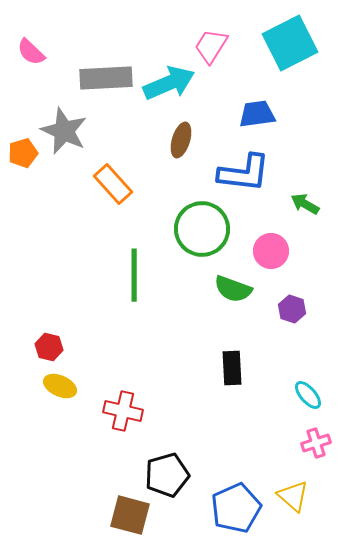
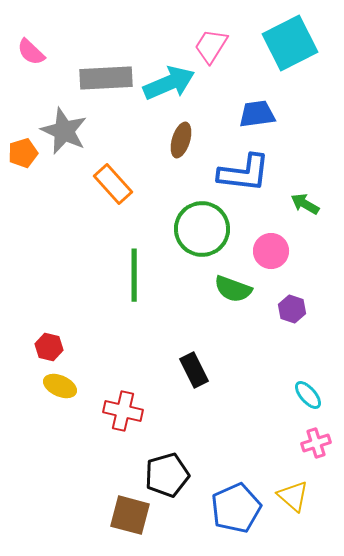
black rectangle: moved 38 px left, 2 px down; rotated 24 degrees counterclockwise
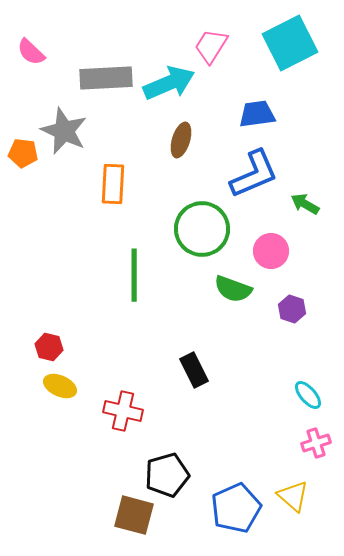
orange pentagon: rotated 24 degrees clockwise
blue L-shape: moved 10 px right, 1 px down; rotated 30 degrees counterclockwise
orange rectangle: rotated 45 degrees clockwise
brown square: moved 4 px right
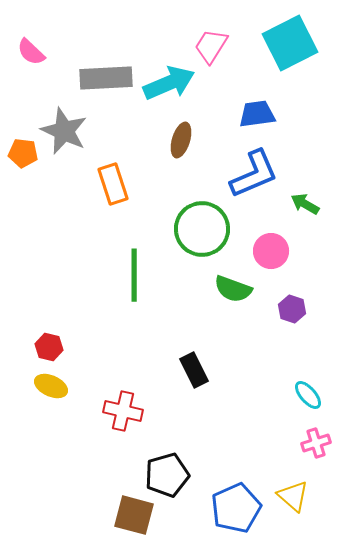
orange rectangle: rotated 21 degrees counterclockwise
yellow ellipse: moved 9 px left
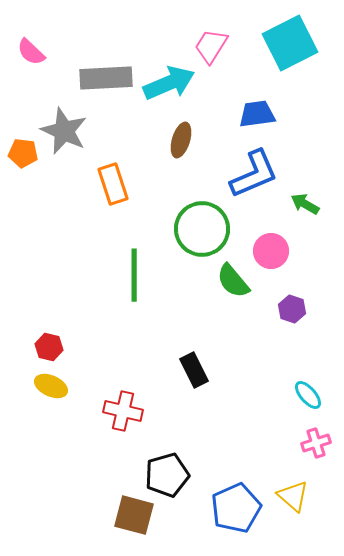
green semicircle: moved 8 px up; rotated 30 degrees clockwise
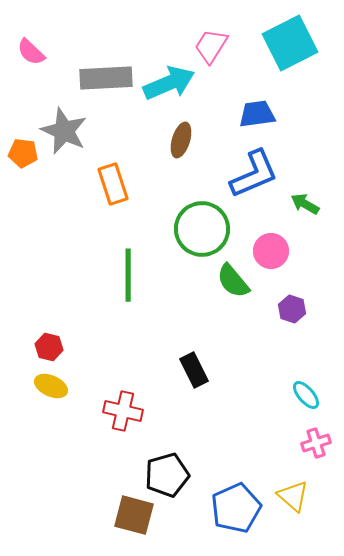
green line: moved 6 px left
cyan ellipse: moved 2 px left
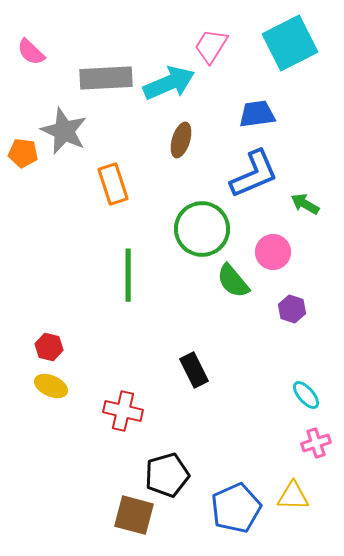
pink circle: moved 2 px right, 1 px down
yellow triangle: rotated 40 degrees counterclockwise
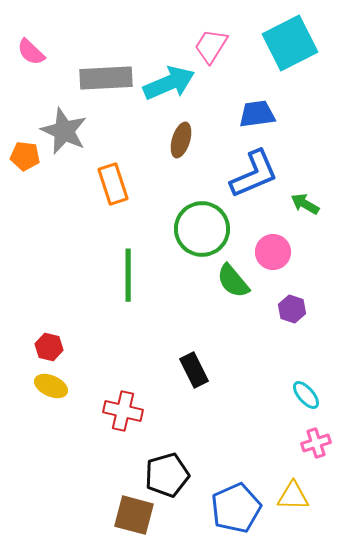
orange pentagon: moved 2 px right, 3 px down
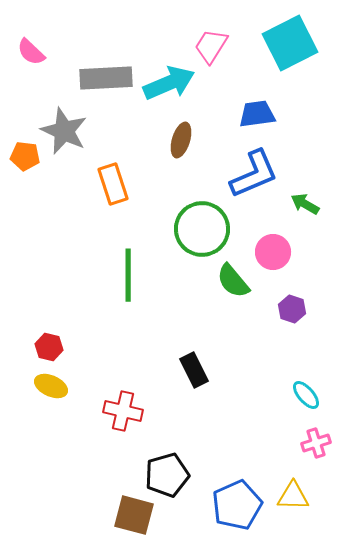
blue pentagon: moved 1 px right, 3 px up
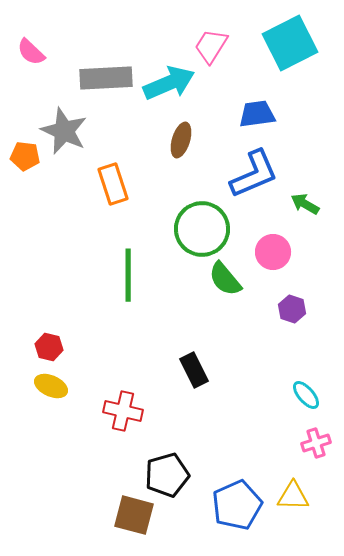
green semicircle: moved 8 px left, 2 px up
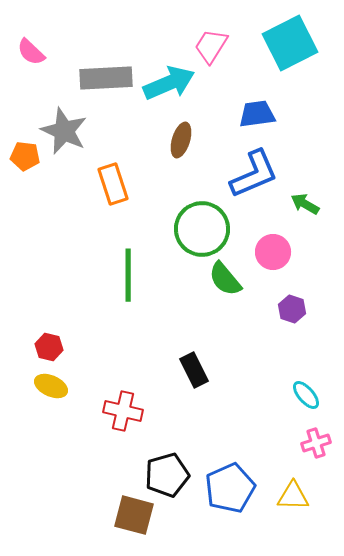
blue pentagon: moved 7 px left, 17 px up
